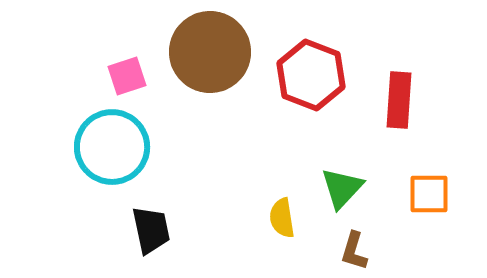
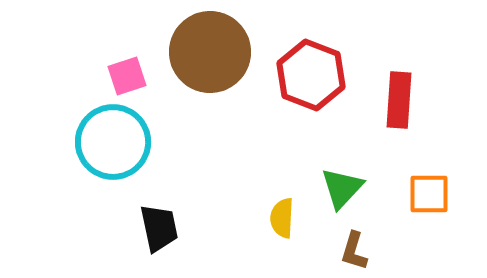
cyan circle: moved 1 px right, 5 px up
yellow semicircle: rotated 12 degrees clockwise
black trapezoid: moved 8 px right, 2 px up
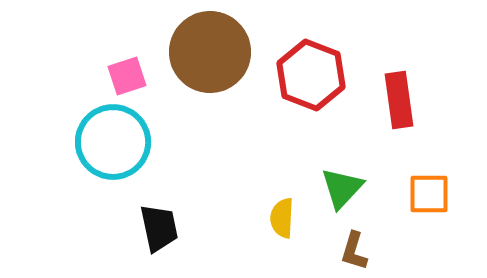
red rectangle: rotated 12 degrees counterclockwise
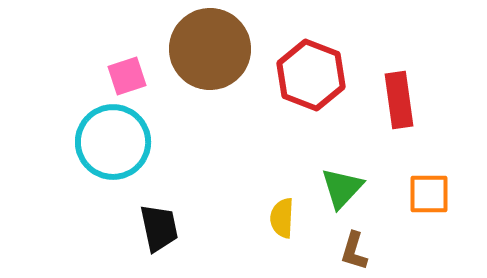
brown circle: moved 3 px up
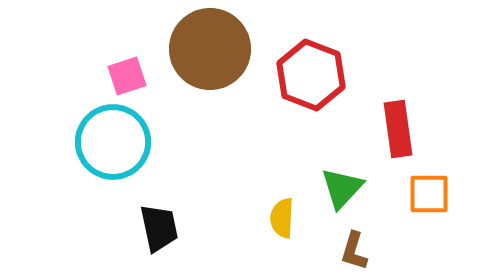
red rectangle: moved 1 px left, 29 px down
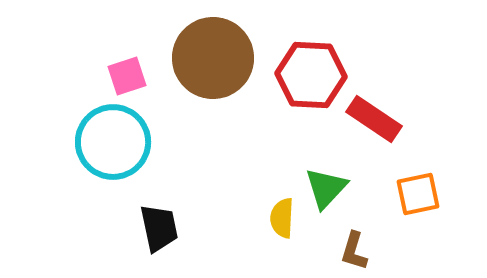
brown circle: moved 3 px right, 9 px down
red hexagon: rotated 18 degrees counterclockwise
red rectangle: moved 24 px left, 10 px up; rotated 48 degrees counterclockwise
green triangle: moved 16 px left
orange square: moved 11 px left; rotated 12 degrees counterclockwise
